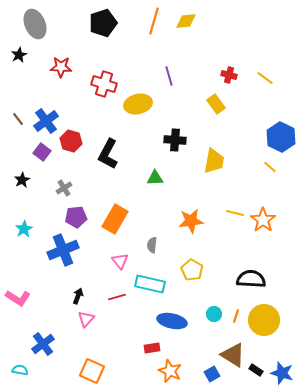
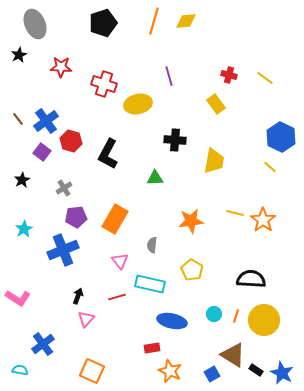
blue star at (282, 373): rotated 10 degrees clockwise
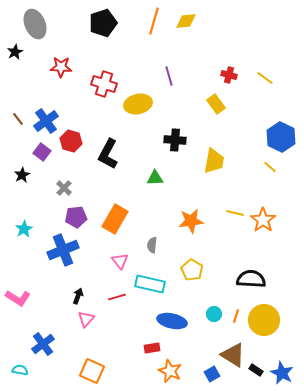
black star at (19, 55): moved 4 px left, 3 px up
black star at (22, 180): moved 5 px up
gray cross at (64, 188): rotated 14 degrees counterclockwise
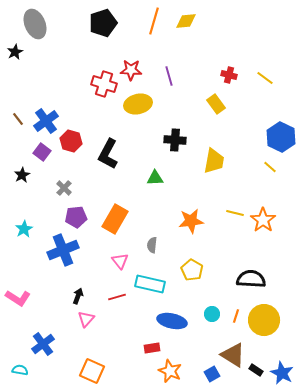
red star at (61, 67): moved 70 px right, 3 px down
cyan circle at (214, 314): moved 2 px left
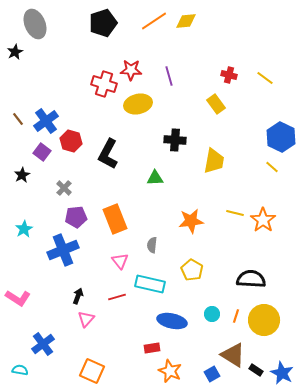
orange line at (154, 21): rotated 40 degrees clockwise
yellow line at (270, 167): moved 2 px right
orange rectangle at (115, 219): rotated 52 degrees counterclockwise
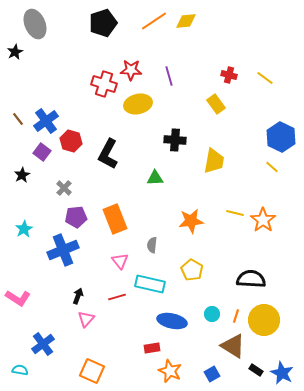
brown triangle at (233, 355): moved 9 px up
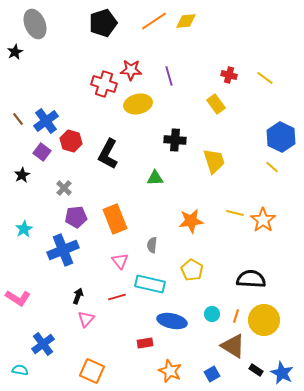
yellow trapezoid at (214, 161): rotated 28 degrees counterclockwise
red rectangle at (152, 348): moved 7 px left, 5 px up
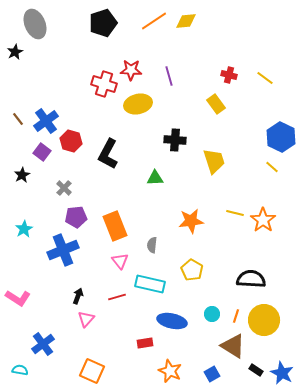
orange rectangle at (115, 219): moved 7 px down
